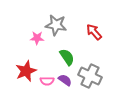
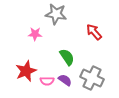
gray star: moved 11 px up
pink star: moved 2 px left, 4 px up
gray cross: moved 2 px right, 2 px down
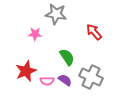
gray cross: moved 1 px left, 1 px up
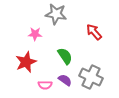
green semicircle: moved 2 px left, 1 px up
red star: moved 9 px up
pink semicircle: moved 2 px left, 4 px down
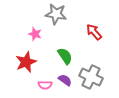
pink star: rotated 16 degrees clockwise
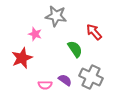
gray star: moved 2 px down
green semicircle: moved 10 px right, 7 px up
red star: moved 4 px left, 4 px up
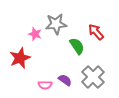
gray star: moved 8 px down; rotated 15 degrees counterclockwise
red arrow: moved 2 px right
green semicircle: moved 2 px right, 3 px up
red star: moved 2 px left
gray cross: moved 2 px right; rotated 20 degrees clockwise
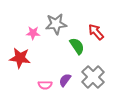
pink star: moved 2 px left, 1 px up; rotated 16 degrees counterclockwise
red star: rotated 30 degrees clockwise
purple semicircle: rotated 88 degrees counterclockwise
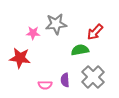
red arrow: moved 1 px left; rotated 96 degrees counterclockwise
green semicircle: moved 3 px right, 4 px down; rotated 66 degrees counterclockwise
purple semicircle: rotated 40 degrees counterclockwise
